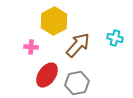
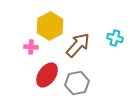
yellow hexagon: moved 4 px left, 5 px down
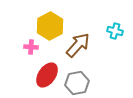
cyan cross: moved 7 px up
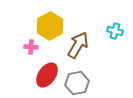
brown arrow: rotated 12 degrees counterclockwise
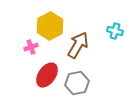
pink cross: rotated 24 degrees counterclockwise
